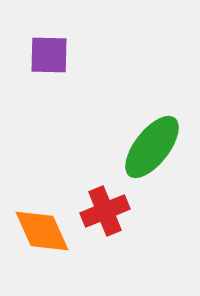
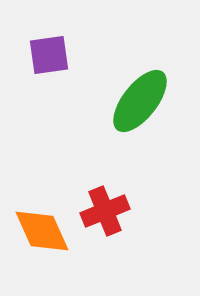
purple square: rotated 9 degrees counterclockwise
green ellipse: moved 12 px left, 46 px up
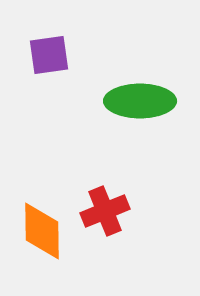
green ellipse: rotated 52 degrees clockwise
orange diamond: rotated 24 degrees clockwise
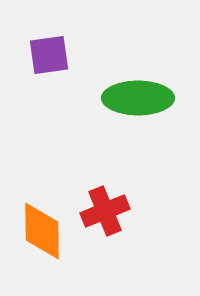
green ellipse: moved 2 px left, 3 px up
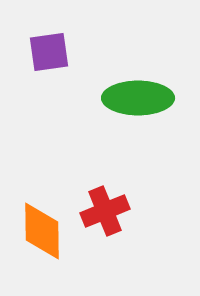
purple square: moved 3 px up
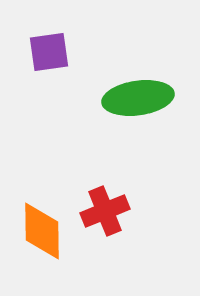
green ellipse: rotated 8 degrees counterclockwise
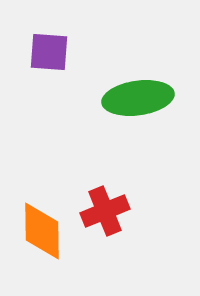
purple square: rotated 12 degrees clockwise
